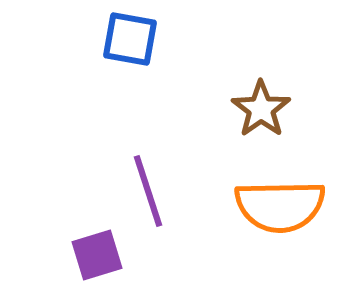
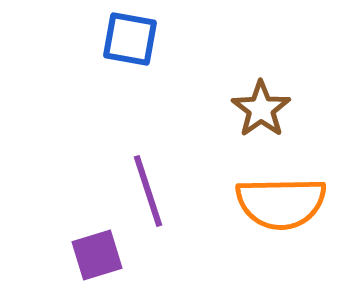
orange semicircle: moved 1 px right, 3 px up
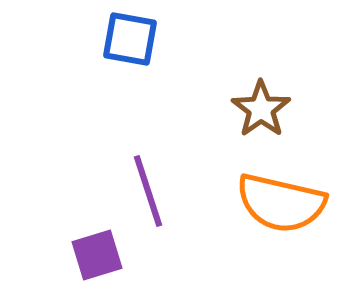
orange semicircle: rotated 14 degrees clockwise
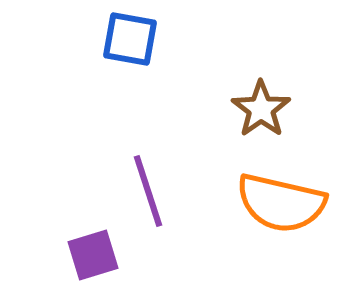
purple square: moved 4 px left
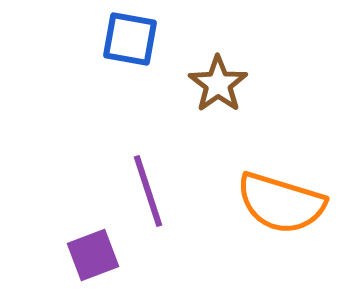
brown star: moved 43 px left, 25 px up
orange semicircle: rotated 4 degrees clockwise
purple square: rotated 4 degrees counterclockwise
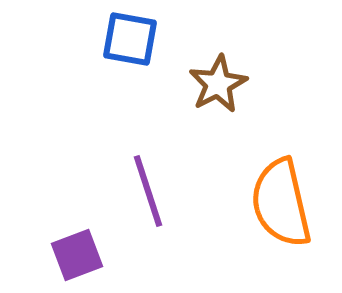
brown star: rotated 8 degrees clockwise
orange semicircle: rotated 60 degrees clockwise
purple square: moved 16 px left
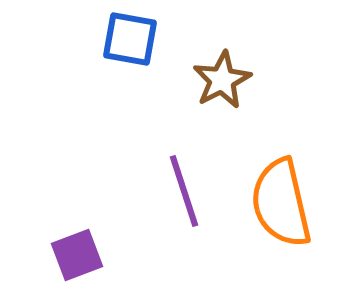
brown star: moved 4 px right, 4 px up
purple line: moved 36 px right
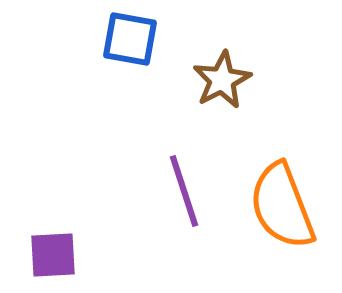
orange semicircle: moved 1 px right, 3 px down; rotated 8 degrees counterclockwise
purple square: moved 24 px left; rotated 18 degrees clockwise
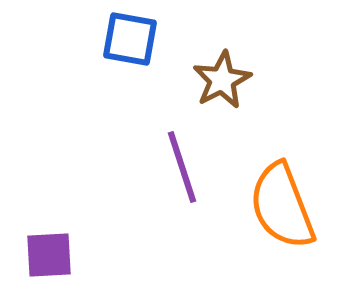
purple line: moved 2 px left, 24 px up
purple square: moved 4 px left
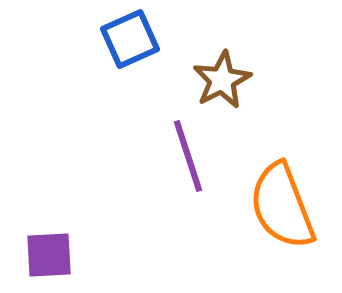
blue square: rotated 34 degrees counterclockwise
purple line: moved 6 px right, 11 px up
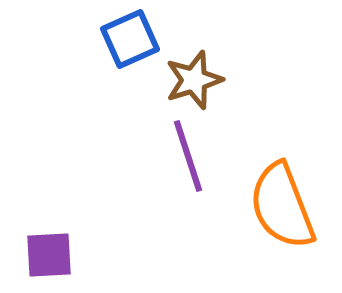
brown star: moved 28 px left; rotated 10 degrees clockwise
